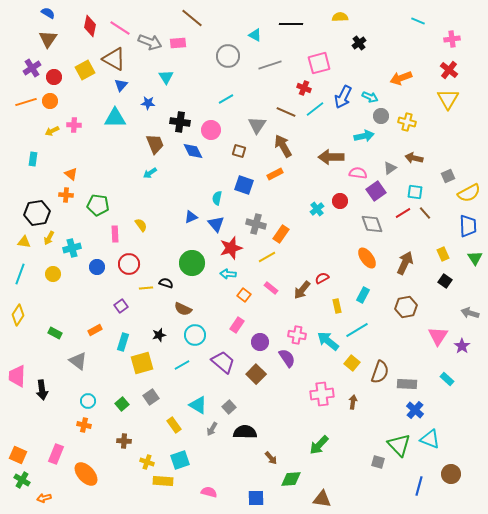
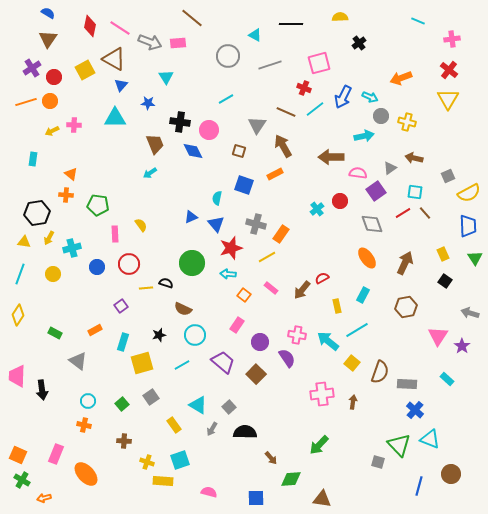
pink circle at (211, 130): moved 2 px left
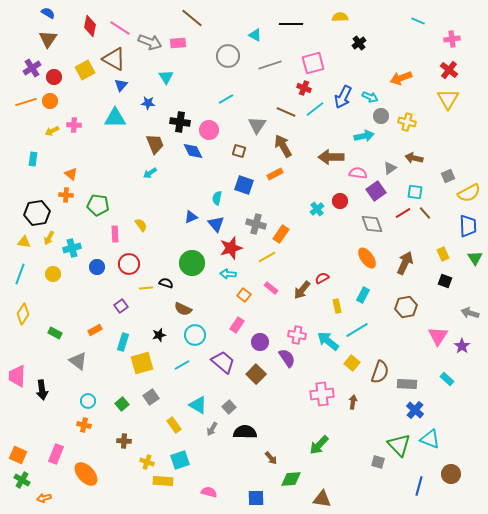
pink square at (319, 63): moved 6 px left
black square at (445, 281): rotated 16 degrees counterclockwise
yellow diamond at (18, 315): moved 5 px right, 1 px up
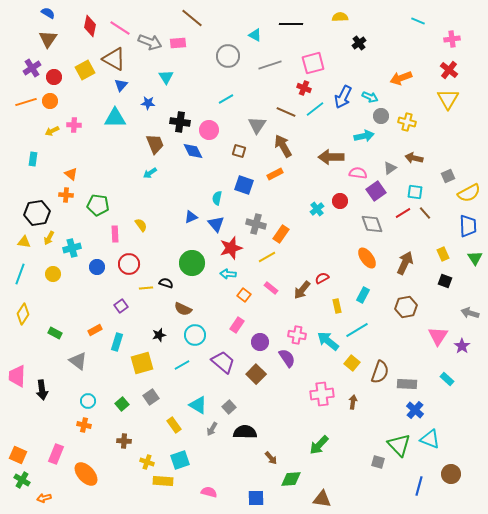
cyan rectangle at (123, 342): moved 6 px left
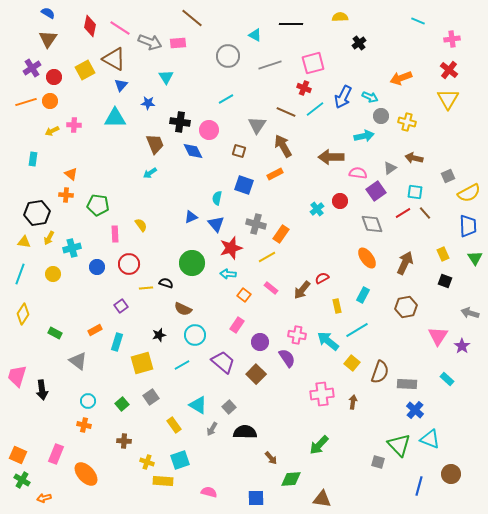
pink trapezoid at (17, 376): rotated 15 degrees clockwise
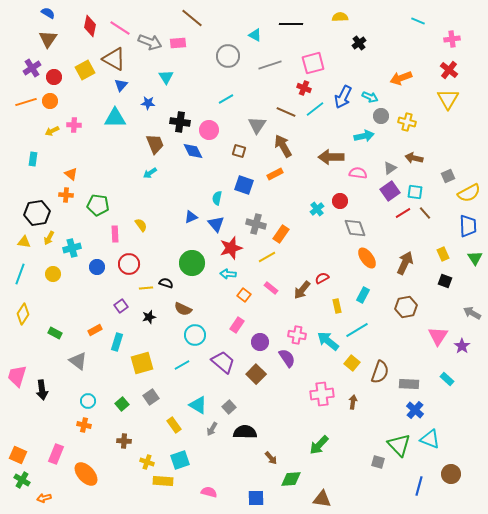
purple square at (376, 191): moved 14 px right
gray diamond at (372, 224): moved 17 px left, 4 px down
gray arrow at (470, 313): moved 2 px right; rotated 12 degrees clockwise
black star at (159, 335): moved 10 px left, 18 px up
gray rectangle at (407, 384): moved 2 px right
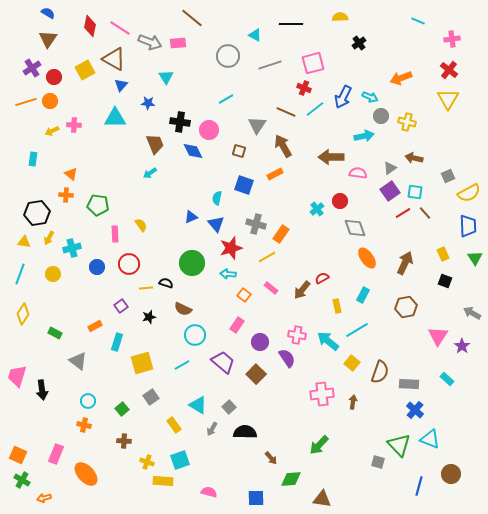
orange rectangle at (95, 330): moved 4 px up
green square at (122, 404): moved 5 px down
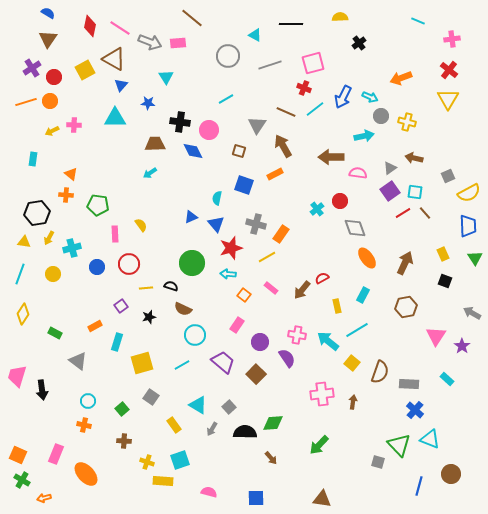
brown trapezoid at (155, 144): rotated 70 degrees counterclockwise
black semicircle at (166, 283): moved 5 px right, 3 px down
pink triangle at (438, 336): moved 2 px left
gray square at (151, 397): rotated 21 degrees counterclockwise
green diamond at (291, 479): moved 18 px left, 56 px up
